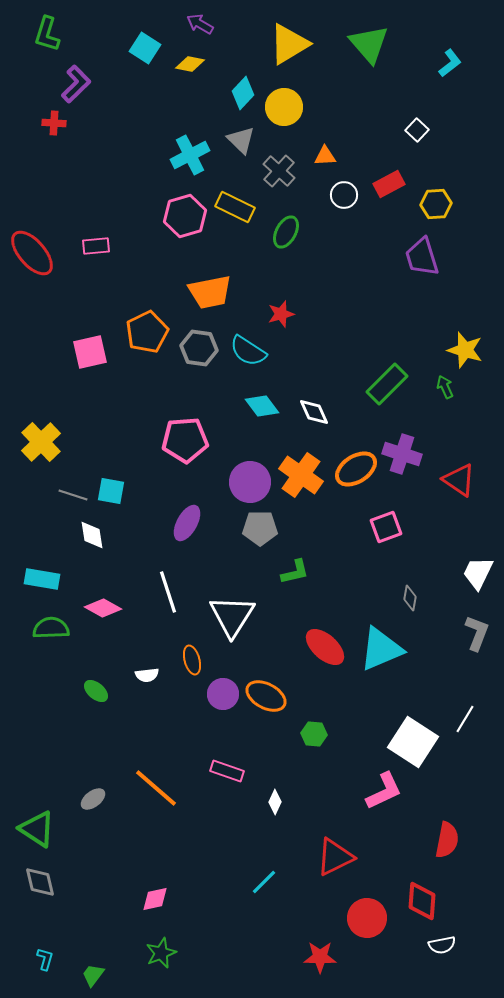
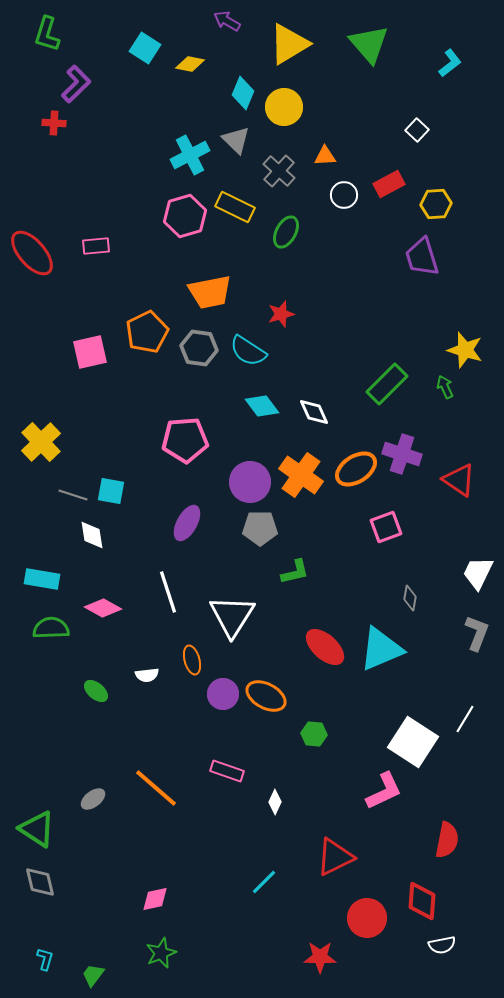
purple arrow at (200, 24): moved 27 px right, 3 px up
cyan diamond at (243, 93): rotated 20 degrees counterclockwise
gray triangle at (241, 140): moved 5 px left
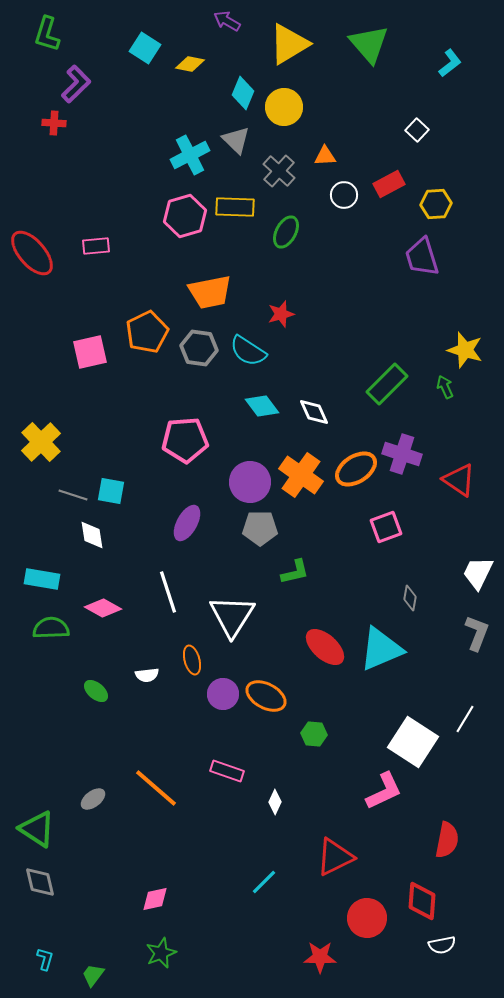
yellow rectangle at (235, 207): rotated 24 degrees counterclockwise
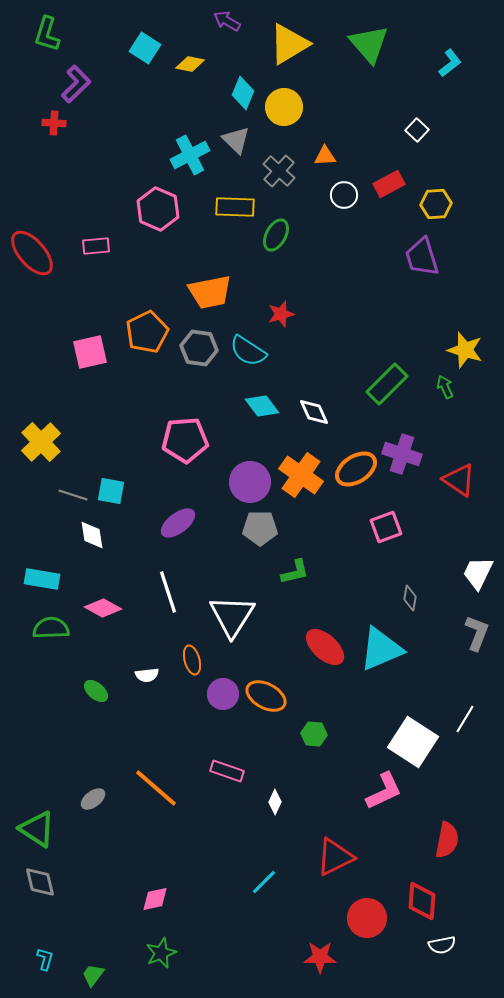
pink hexagon at (185, 216): moved 27 px left, 7 px up; rotated 21 degrees counterclockwise
green ellipse at (286, 232): moved 10 px left, 3 px down
purple ellipse at (187, 523): moved 9 px left; rotated 24 degrees clockwise
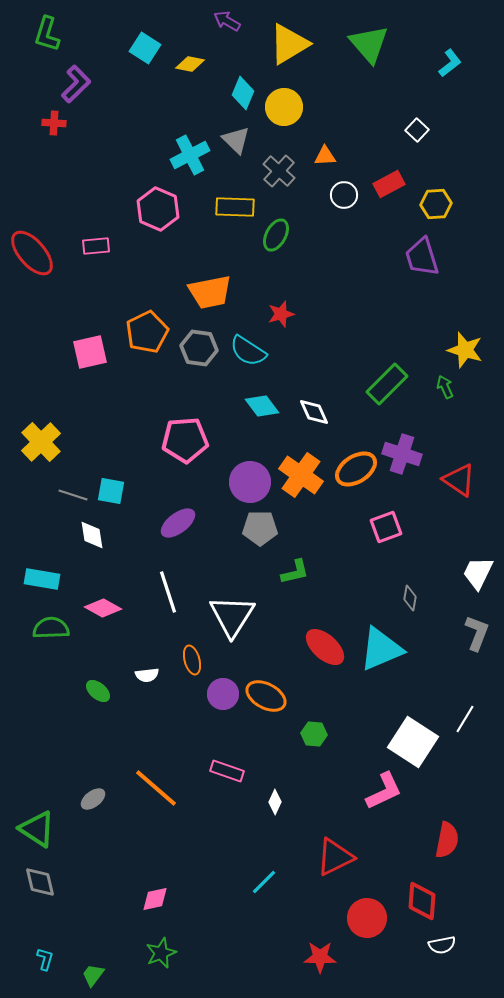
green ellipse at (96, 691): moved 2 px right
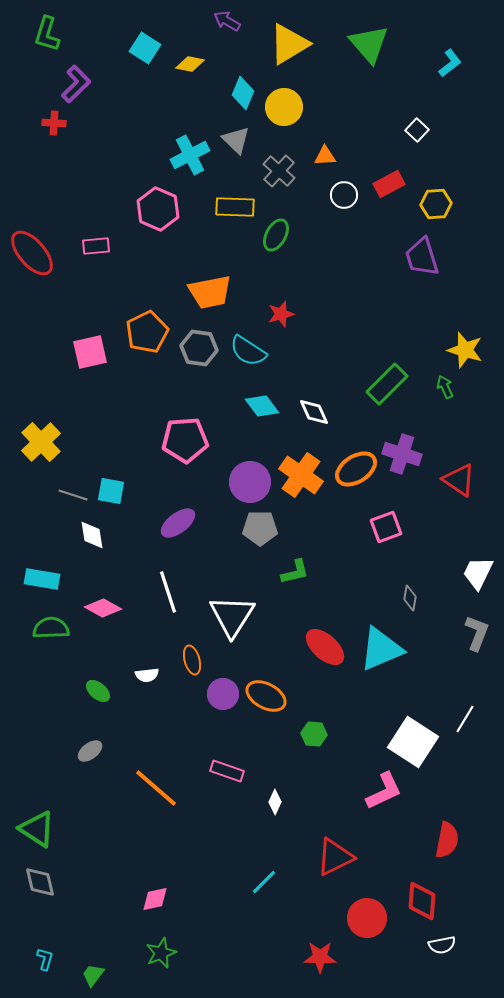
gray ellipse at (93, 799): moved 3 px left, 48 px up
